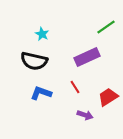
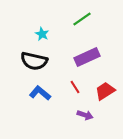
green line: moved 24 px left, 8 px up
blue L-shape: moved 1 px left; rotated 20 degrees clockwise
red trapezoid: moved 3 px left, 6 px up
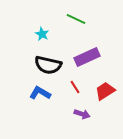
green line: moved 6 px left; rotated 60 degrees clockwise
black semicircle: moved 14 px right, 4 px down
blue L-shape: rotated 10 degrees counterclockwise
purple arrow: moved 3 px left, 1 px up
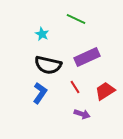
blue L-shape: rotated 95 degrees clockwise
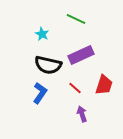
purple rectangle: moved 6 px left, 2 px up
red line: moved 1 px down; rotated 16 degrees counterclockwise
red trapezoid: moved 1 px left, 6 px up; rotated 140 degrees clockwise
purple arrow: rotated 126 degrees counterclockwise
